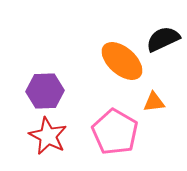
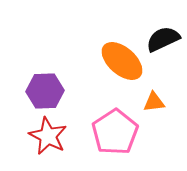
pink pentagon: rotated 9 degrees clockwise
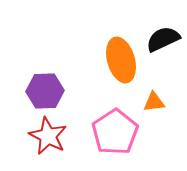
orange ellipse: moved 1 px left, 1 px up; rotated 33 degrees clockwise
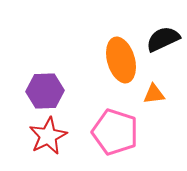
orange triangle: moved 8 px up
pink pentagon: rotated 21 degrees counterclockwise
red star: rotated 18 degrees clockwise
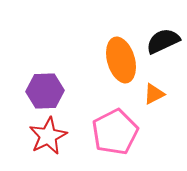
black semicircle: moved 2 px down
orange triangle: rotated 20 degrees counterclockwise
pink pentagon: rotated 27 degrees clockwise
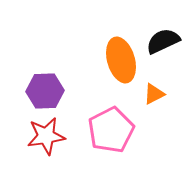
pink pentagon: moved 4 px left, 2 px up
red star: moved 2 px left; rotated 18 degrees clockwise
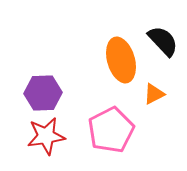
black semicircle: rotated 72 degrees clockwise
purple hexagon: moved 2 px left, 2 px down
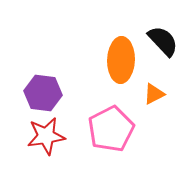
orange ellipse: rotated 18 degrees clockwise
purple hexagon: rotated 9 degrees clockwise
pink pentagon: moved 1 px up
